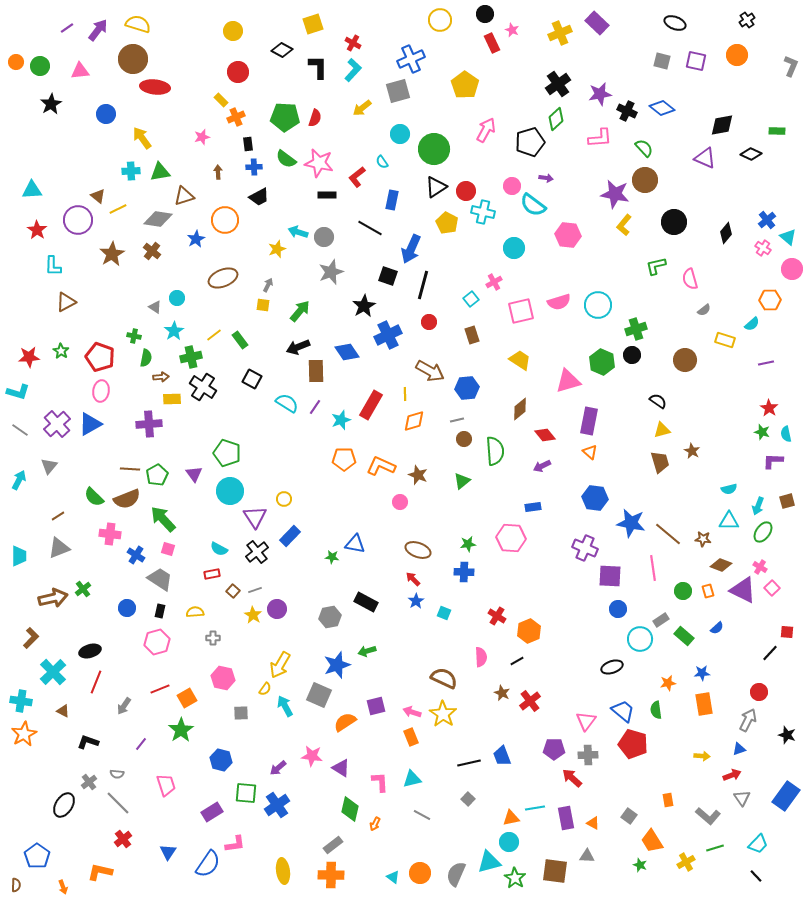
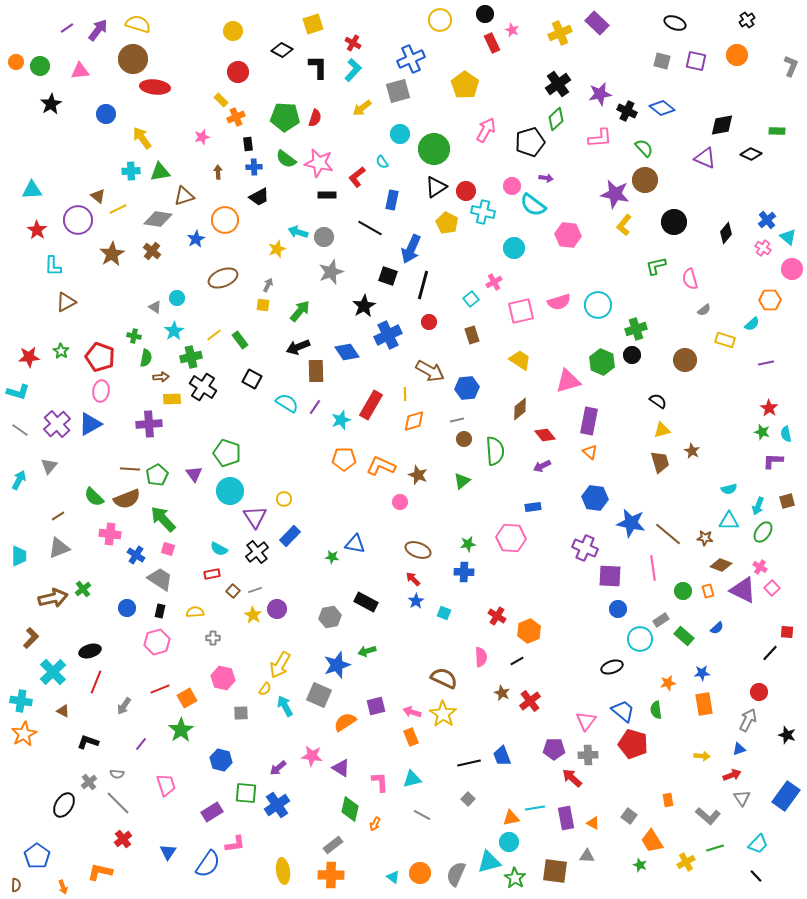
brown star at (703, 539): moved 2 px right, 1 px up
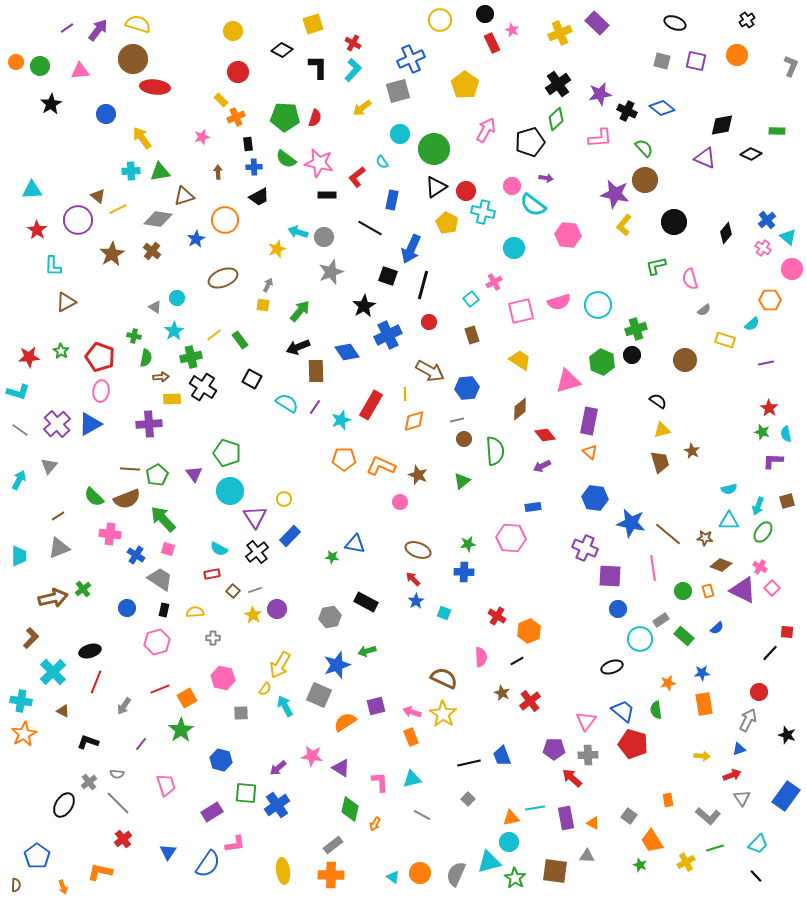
black rectangle at (160, 611): moved 4 px right, 1 px up
